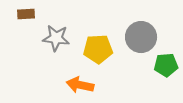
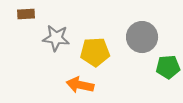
gray circle: moved 1 px right
yellow pentagon: moved 3 px left, 3 px down
green pentagon: moved 2 px right, 2 px down
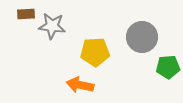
gray star: moved 4 px left, 12 px up
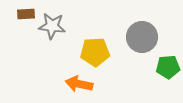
orange arrow: moved 1 px left, 1 px up
